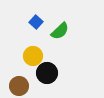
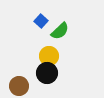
blue square: moved 5 px right, 1 px up
yellow circle: moved 16 px right
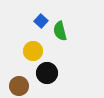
green semicircle: rotated 120 degrees clockwise
yellow circle: moved 16 px left, 5 px up
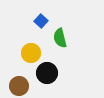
green semicircle: moved 7 px down
yellow circle: moved 2 px left, 2 px down
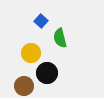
brown circle: moved 5 px right
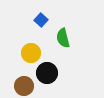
blue square: moved 1 px up
green semicircle: moved 3 px right
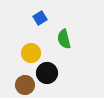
blue square: moved 1 px left, 2 px up; rotated 16 degrees clockwise
green semicircle: moved 1 px right, 1 px down
brown circle: moved 1 px right, 1 px up
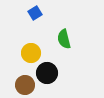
blue square: moved 5 px left, 5 px up
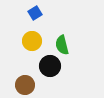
green semicircle: moved 2 px left, 6 px down
yellow circle: moved 1 px right, 12 px up
black circle: moved 3 px right, 7 px up
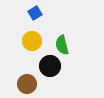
brown circle: moved 2 px right, 1 px up
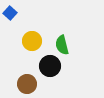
blue square: moved 25 px left; rotated 16 degrees counterclockwise
